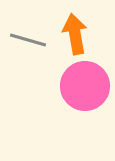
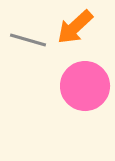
orange arrow: moved 7 px up; rotated 123 degrees counterclockwise
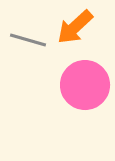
pink circle: moved 1 px up
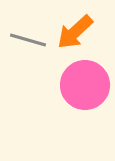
orange arrow: moved 5 px down
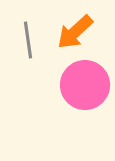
gray line: rotated 66 degrees clockwise
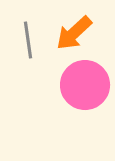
orange arrow: moved 1 px left, 1 px down
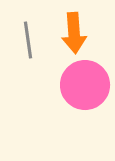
orange arrow: rotated 51 degrees counterclockwise
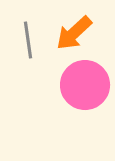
orange arrow: rotated 51 degrees clockwise
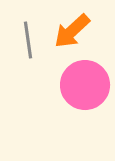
orange arrow: moved 2 px left, 2 px up
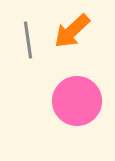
pink circle: moved 8 px left, 16 px down
